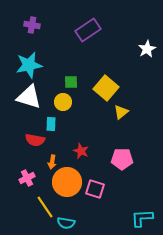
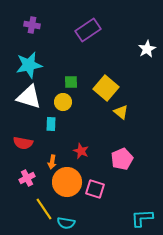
yellow triangle: rotated 42 degrees counterclockwise
red semicircle: moved 12 px left, 3 px down
pink pentagon: rotated 25 degrees counterclockwise
yellow line: moved 1 px left, 2 px down
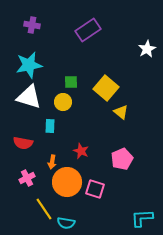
cyan rectangle: moved 1 px left, 2 px down
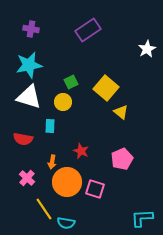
purple cross: moved 1 px left, 4 px down
green square: rotated 24 degrees counterclockwise
red semicircle: moved 4 px up
pink cross: rotated 21 degrees counterclockwise
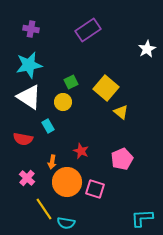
white triangle: rotated 16 degrees clockwise
cyan rectangle: moved 2 px left; rotated 32 degrees counterclockwise
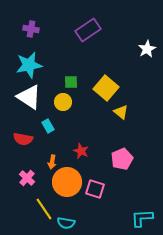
green square: rotated 24 degrees clockwise
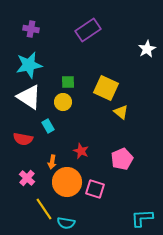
green square: moved 3 px left
yellow square: rotated 15 degrees counterclockwise
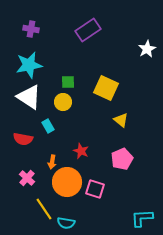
yellow triangle: moved 8 px down
